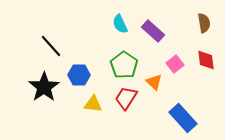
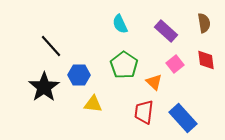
purple rectangle: moved 13 px right
red trapezoid: moved 18 px right, 14 px down; rotated 25 degrees counterclockwise
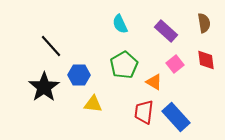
green pentagon: rotated 8 degrees clockwise
orange triangle: rotated 12 degrees counterclockwise
blue rectangle: moved 7 px left, 1 px up
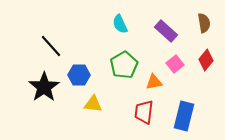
red diamond: rotated 45 degrees clockwise
orange triangle: rotated 42 degrees counterclockwise
blue rectangle: moved 8 px right, 1 px up; rotated 56 degrees clockwise
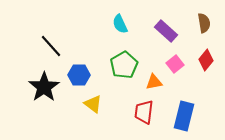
yellow triangle: rotated 30 degrees clockwise
